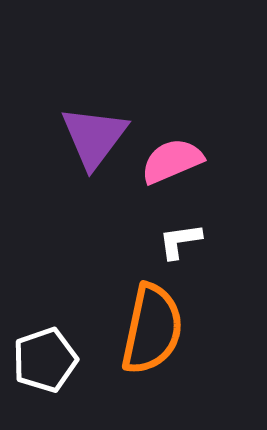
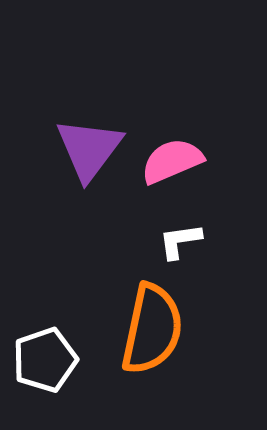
purple triangle: moved 5 px left, 12 px down
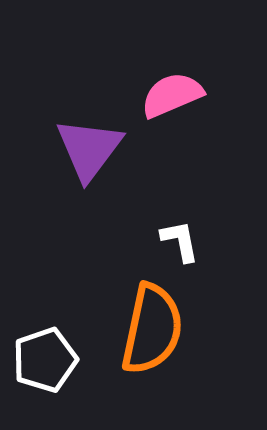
pink semicircle: moved 66 px up
white L-shape: rotated 87 degrees clockwise
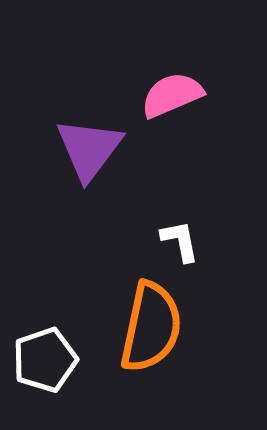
orange semicircle: moved 1 px left, 2 px up
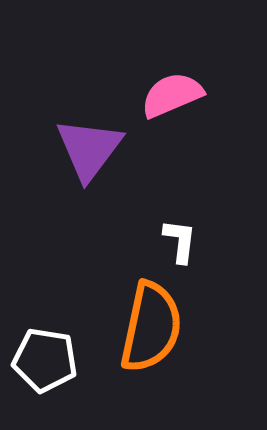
white L-shape: rotated 18 degrees clockwise
white pentagon: rotated 28 degrees clockwise
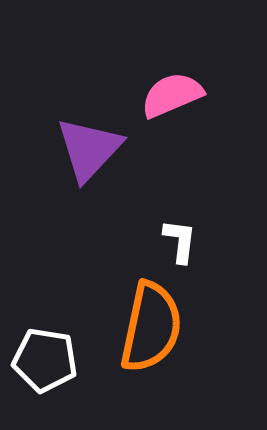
purple triangle: rotated 6 degrees clockwise
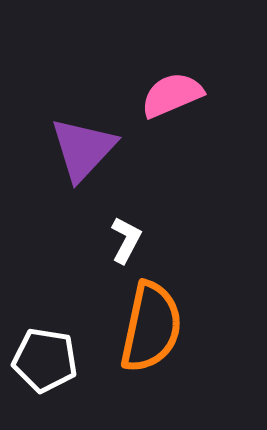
purple triangle: moved 6 px left
white L-shape: moved 54 px left, 1 px up; rotated 21 degrees clockwise
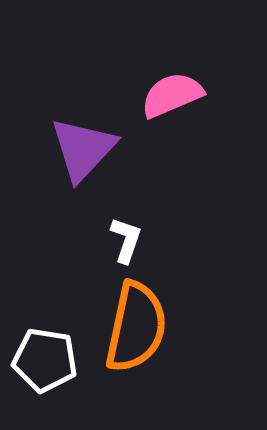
white L-shape: rotated 9 degrees counterclockwise
orange semicircle: moved 15 px left
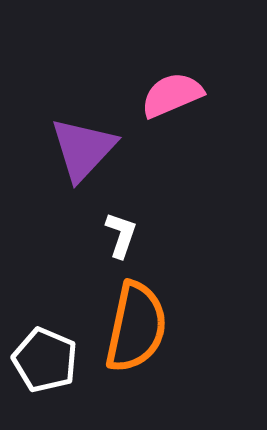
white L-shape: moved 5 px left, 5 px up
white pentagon: rotated 14 degrees clockwise
